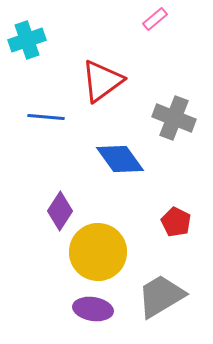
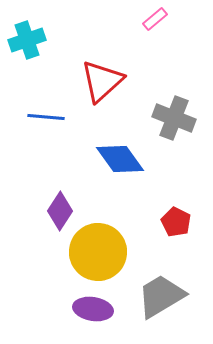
red triangle: rotated 6 degrees counterclockwise
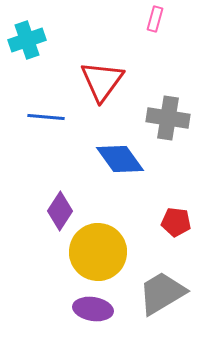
pink rectangle: rotated 35 degrees counterclockwise
red triangle: rotated 12 degrees counterclockwise
gray cross: moved 6 px left; rotated 12 degrees counterclockwise
red pentagon: rotated 20 degrees counterclockwise
gray trapezoid: moved 1 px right, 3 px up
